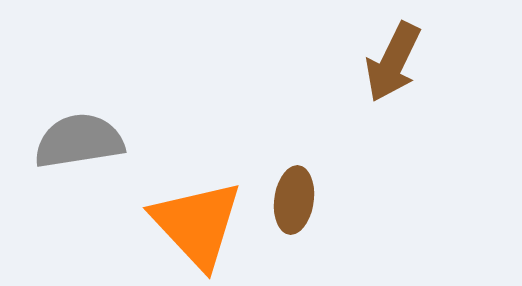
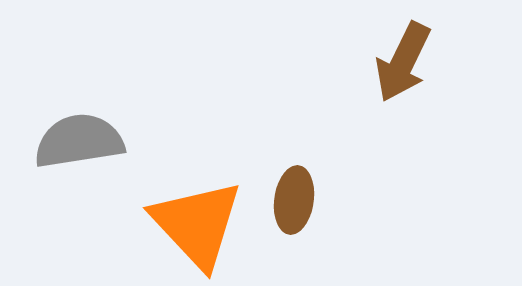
brown arrow: moved 10 px right
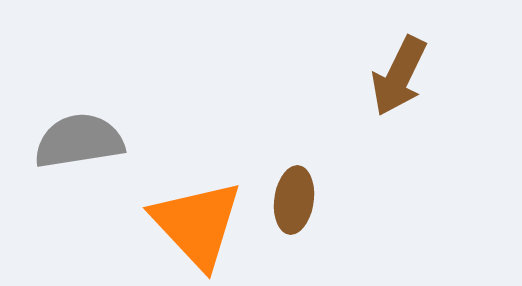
brown arrow: moved 4 px left, 14 px down
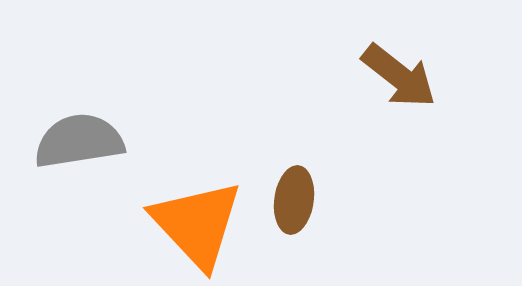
brown arrow: rotated 78 degrees counterclockwise
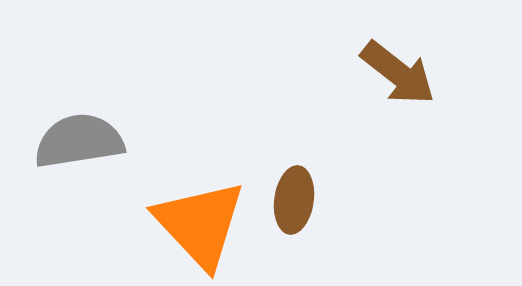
brown arrow: moved 1 px left, 3 px up
orange triangle: moved 3 px right
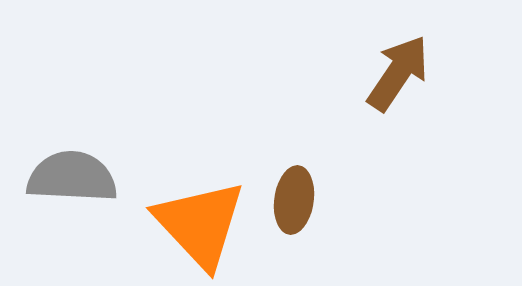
brown arrow: rotated 94 degrees counterclockwise
gray semicircle: moved 7 px left, 36 px down; rotated 12 degrees clockwise
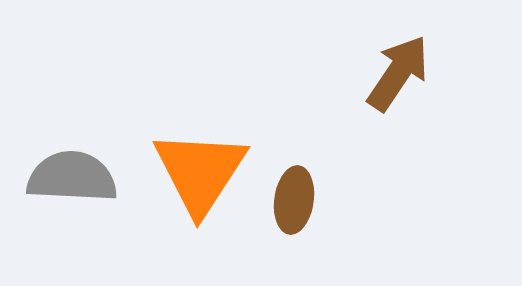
orange triangle: moved 52 px up; rotated 16 degrees clockwise
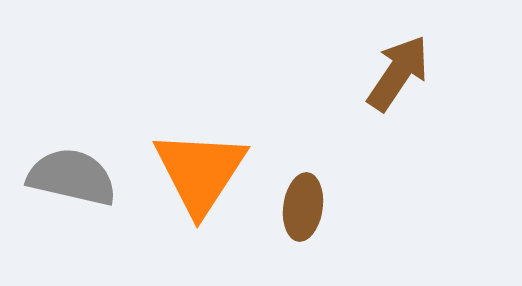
gray semicircle: rotated 10 degrees clockwise
brown ellipse: moved 9 px right, 7 px down
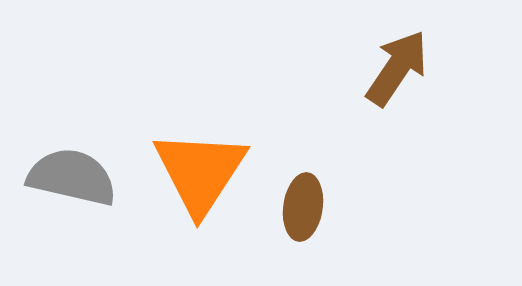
brown arrow: moved 1 px left, 5 px up
